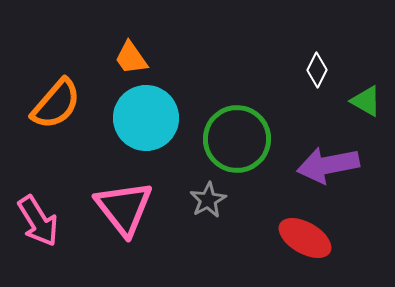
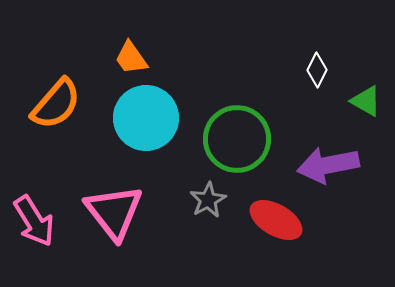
pink triangle: moved 10 px left, 4 px down
pink arrow: moved 4 px left
red ellipse: moved 29 px left, 18 px up
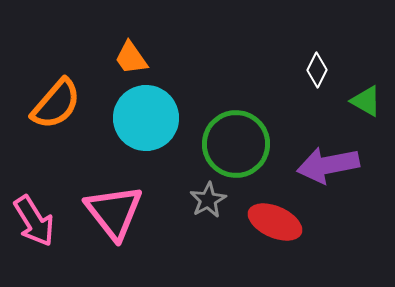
green circle: moved 1 px left, 5 px down
red ellipse: moved 1 px left, 2 px down; rotated 6 degrees counterclockwise
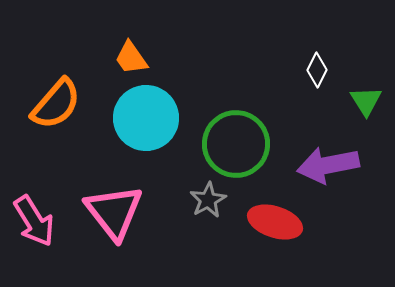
green triangle: rotated 28 degrees clockwise
red ellipse: rotated 6 degrees counterclockwise
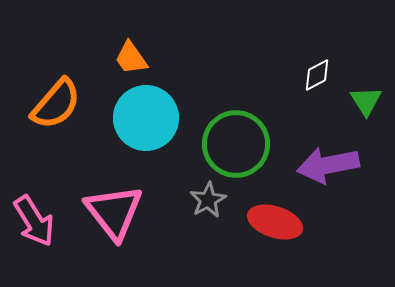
white diamond: moved 5 px down; rotated 36 degrees clockwise
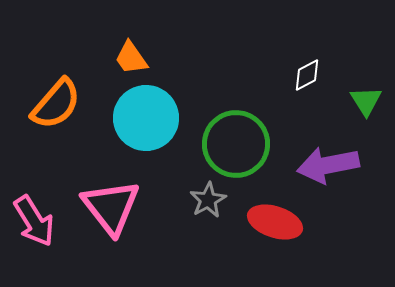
white diamond: moved 10 px left
pink triangle: moved 3 px left, 5 px up
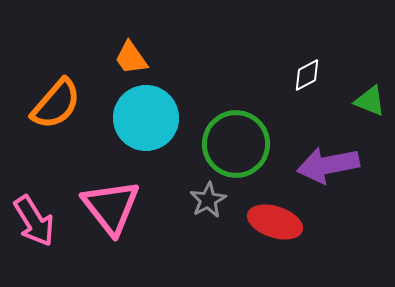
green triangle: moved 4 px right; rotated 36 degrees counterclockwise
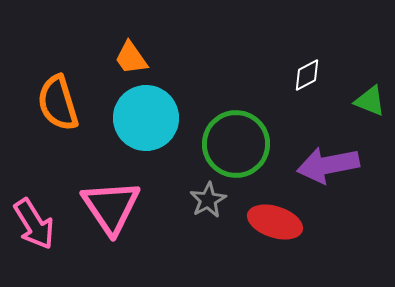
orange semicircle: moved 2 px right, 1 px up; rotated 122 degrees clockwise
pink triangle: rotated 4 degrees clockwise
pink arrow: moved 3 px down
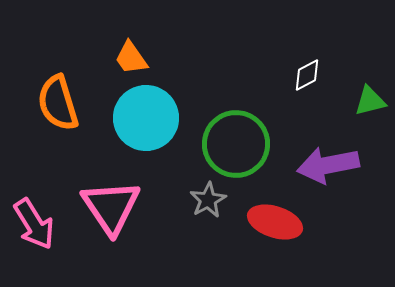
green triangle: rotated 36 degrees counterclockwise
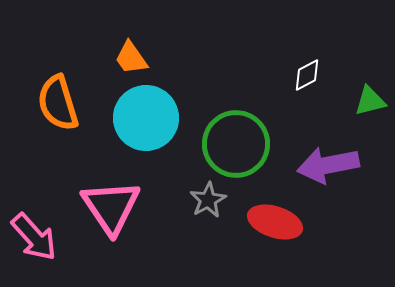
pink arrow: moved 13 px down; rotated 10 degrees counterclockwise
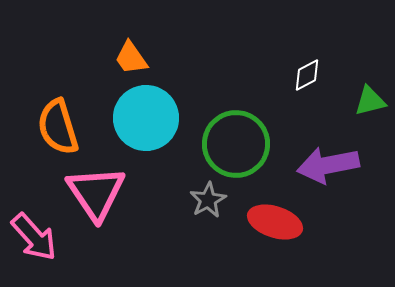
orange semicircle: moved 24 px down
pink triangle: moved 15 px left, 14 px up
